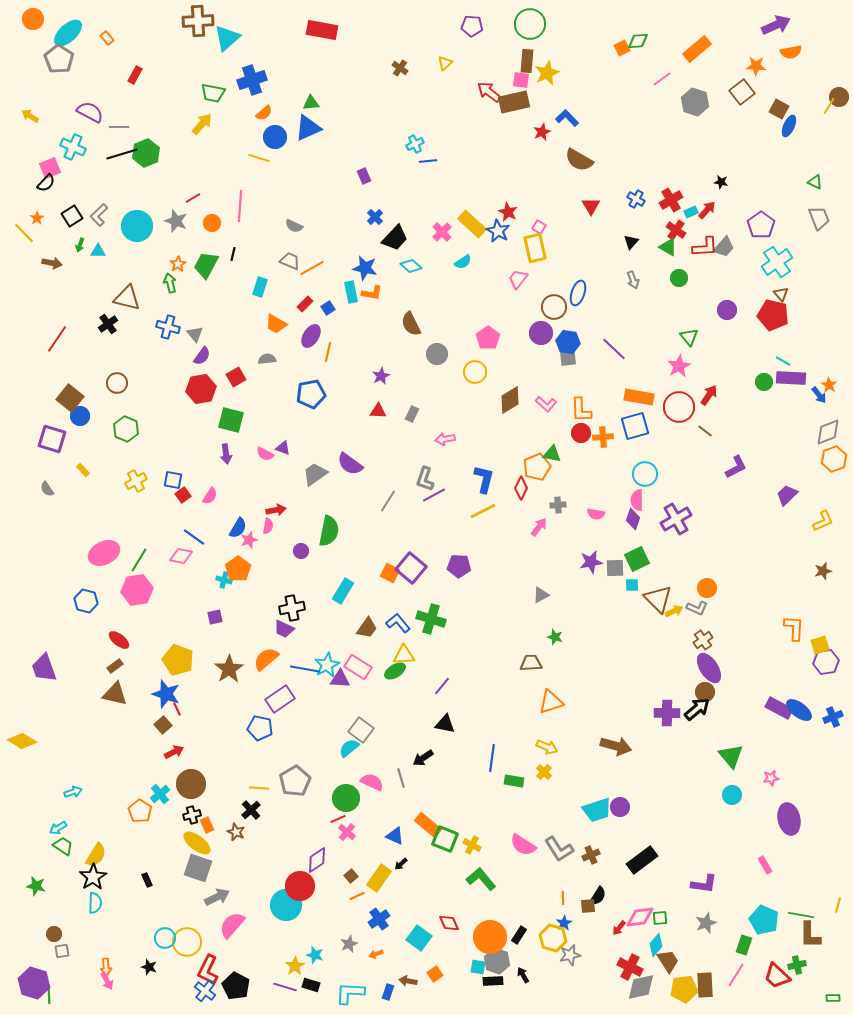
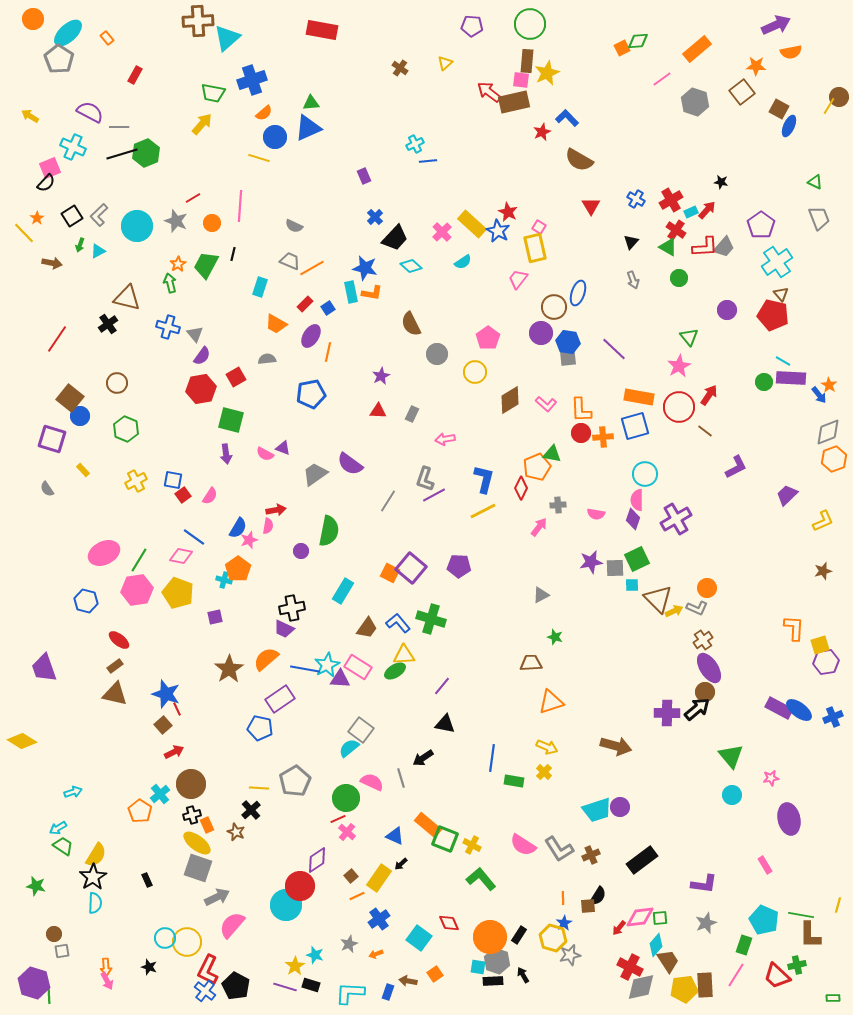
cyan triangle at (98, 251): rotated 28 degrees counterclockwise
yellow pentagon at (178, 660): moved 67 px up
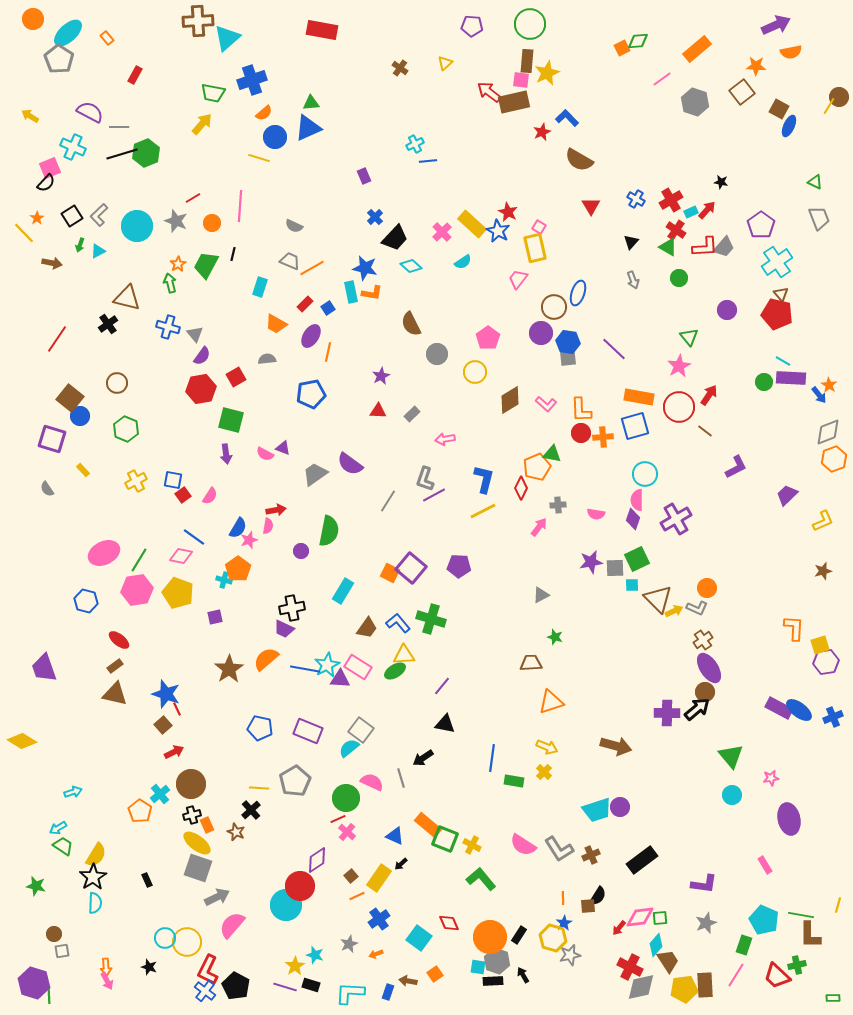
red pentagon at (773, 315): moved 4 px right, 1 px up
gray rectangle at (412, 414): rotated 21 degrees clockwise
purple rectangle at (280, 699): moved 28 px right, 32 px down; rotated 56 degrees clockwise
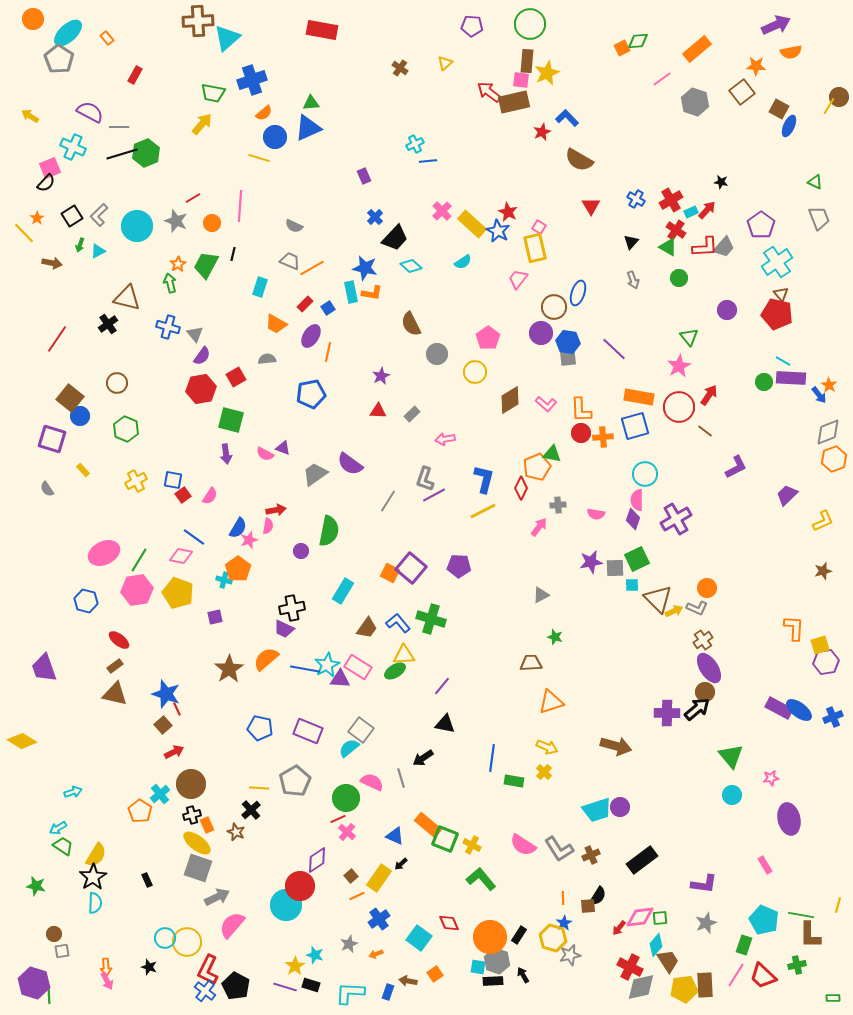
pink cross at (442, 232): moved 21 px up
red trapezoid at (777, 976): moved 14 px left
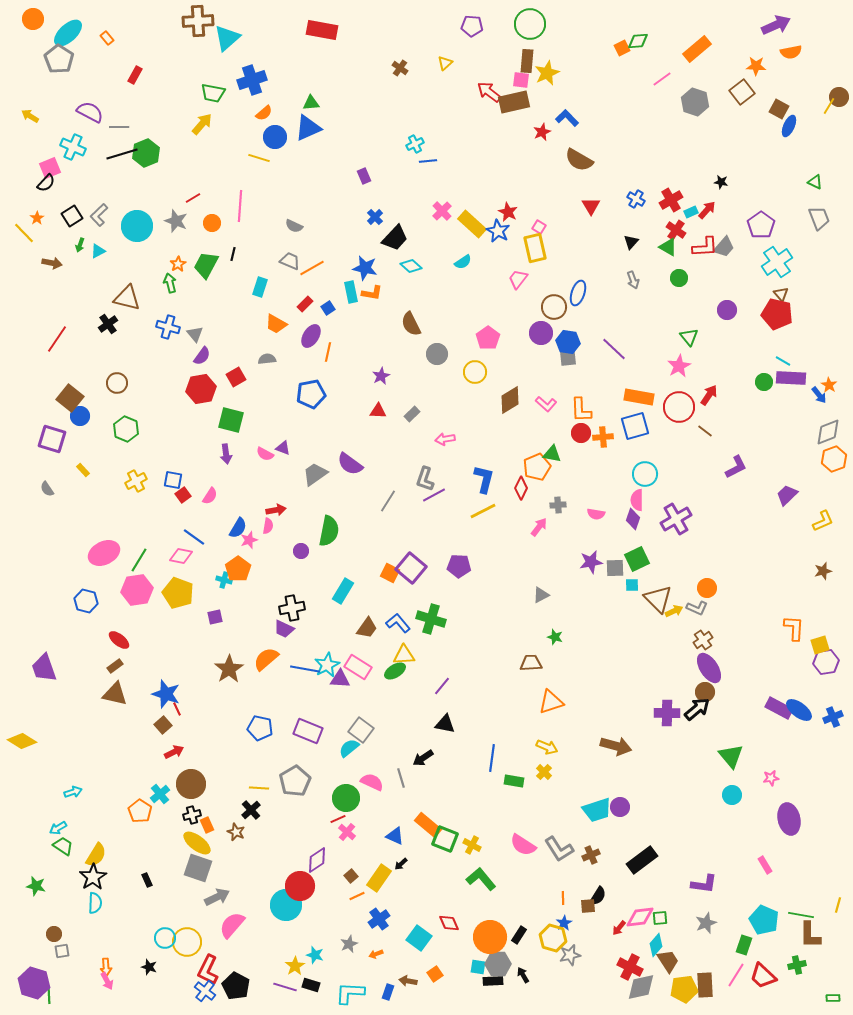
gray hexagon at (497, 961): moved 1 px right, 3 px down; rotated 20 degrees counterclockwise
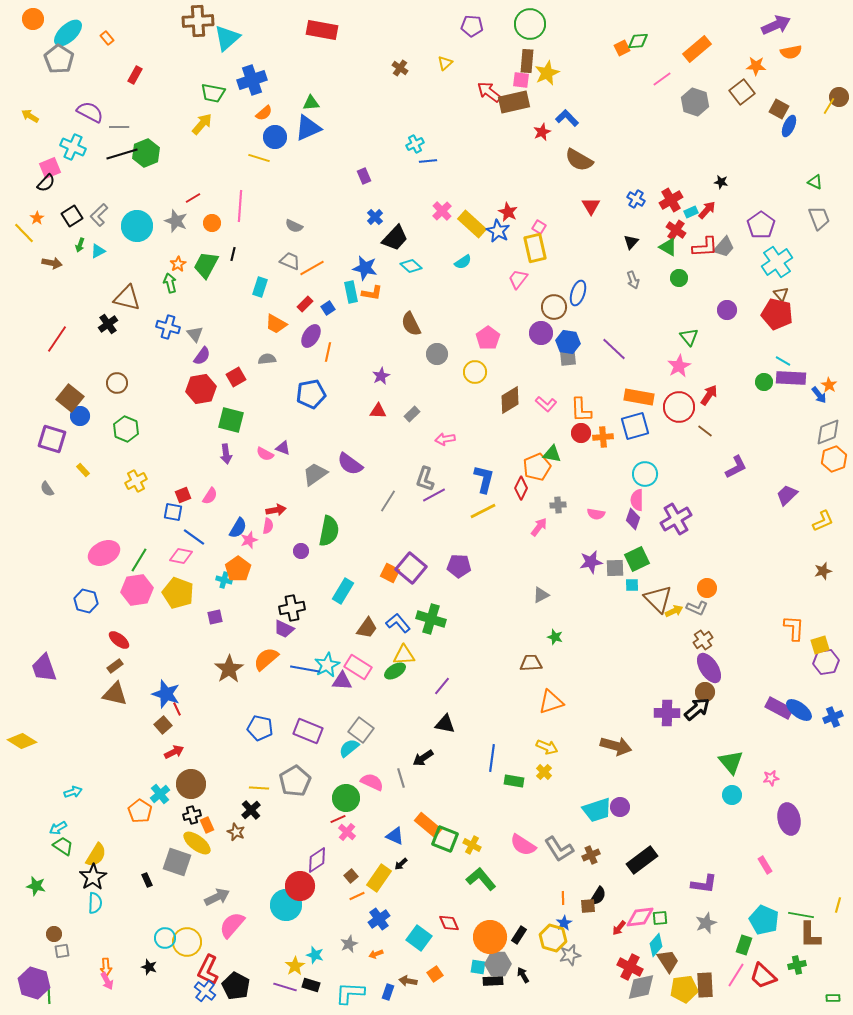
blue square at (173, 480): moved 32 px down
red square at (183, 495): rotated 14 degrees clockwise
purple triangle at (340, 679): moved 2 px right, 2 px down
green triangle at (731, 756): moved 6 px down
gray square at (198, 868): moved 21 px left, 6 px up
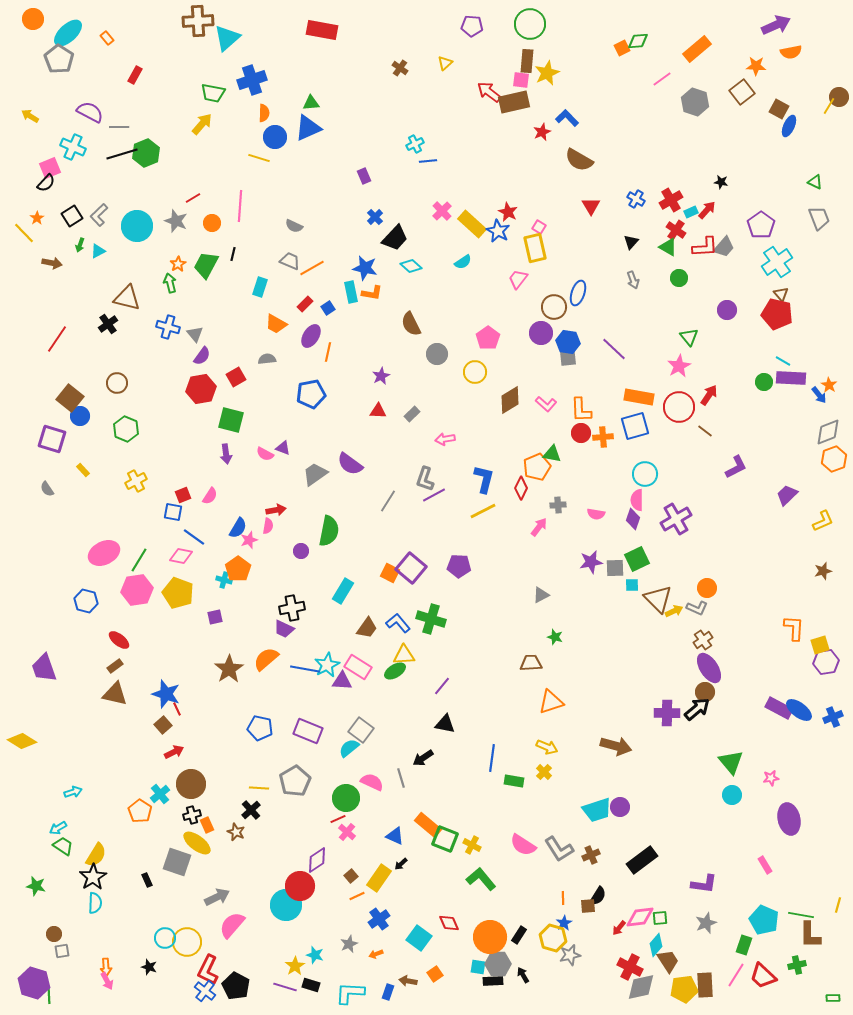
orange semicircle at (264, 113): rotated 48 degrees counterclockwise
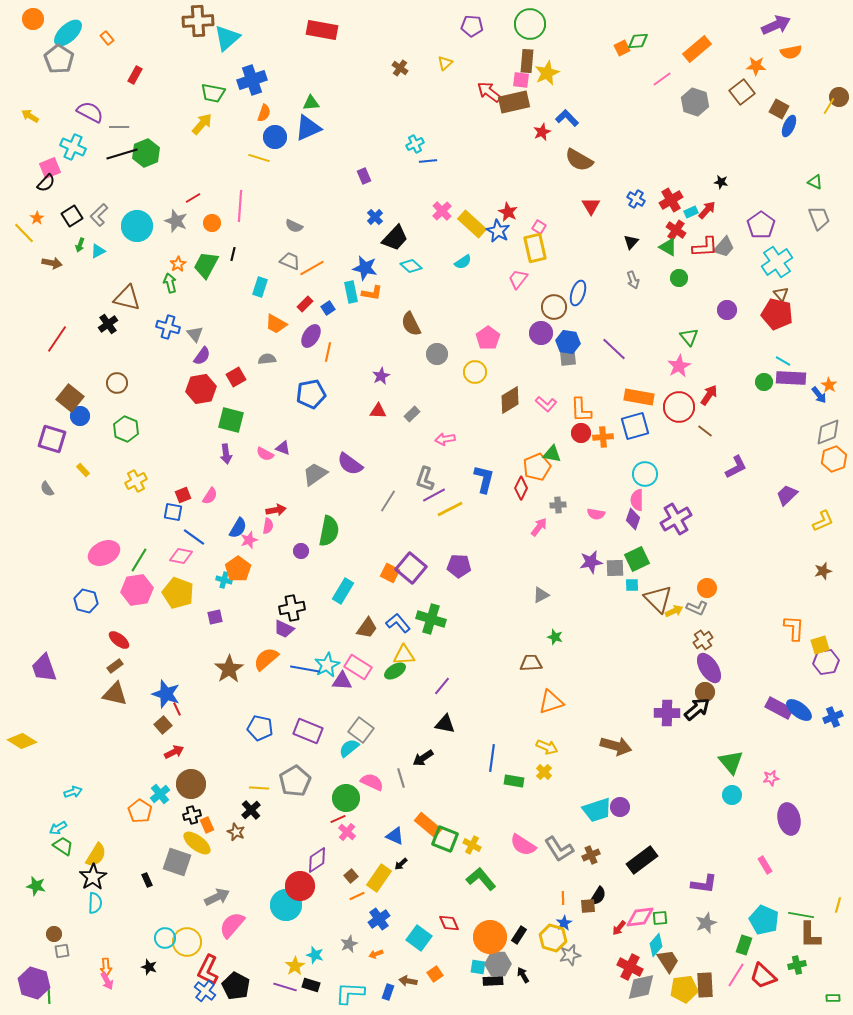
orange semicircle at (264, 113): rotated 18 degrees clockwise
yellow line at (483, 511): moved 33 px left, 2 px up
